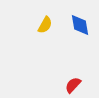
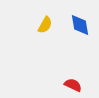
red semicircle: rotated 72 degrees clockwise
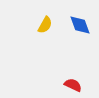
blue diamond: rotated 10 degrees counterclockwise
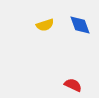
yellow semicircle: rotated 42 degrees clockwise
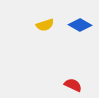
blue diamond: rotated 40 degrees counterclockwise
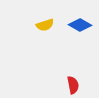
red semicircle: rotated 54 degrees clockwise
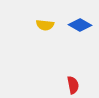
yellow semicircle: rotated 24 degrees clockwise
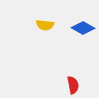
blue diamond: moved 3 px right, 3 px down
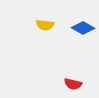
red semicircle: moved 1 px up; rotated 114 degrees clockwise
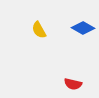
yellow semicircle: moved 6 px left, 5 px down; rotated 54 degrees clockwise
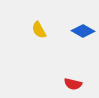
blue diamond: moved 3 px down
